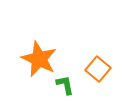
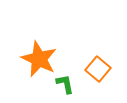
green L-shape: moved 1 px up
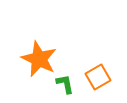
orange square: moved 8 px down; rotated 20 degrees clockwise
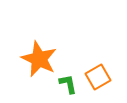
green L-shape: moved 3 px right
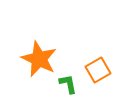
orange square: moved 7 px up
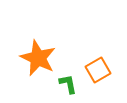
orange star: moved 1 px left, 1 px up
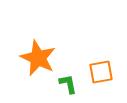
orange square: moved 3 px right, 2 px down; rotated 20 degrees clockwise
